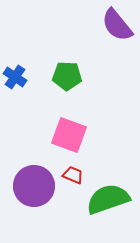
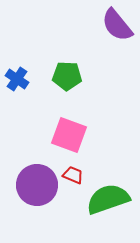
blue cross: moved 2 px right, 2 px down
purple circle: moved 3 px right, 1 px up
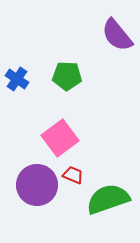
purple semicircle: moved 10 px down
pink square: moved 9 px left, 3 px down; rotated 33 degrees clockwise
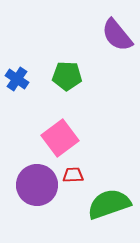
red trapezoid: rotated 25 degrees counterclockwise
green semicircle: moved 1 px right, 5 px down
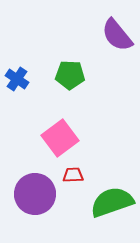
green pentagon: moved 3 px right, 1 px up
purple circle: moved 2 px left, 9 px down
green semicircle: moved 3 px right, 2 px up
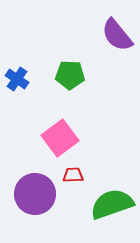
green semicircle: moved 2 px down
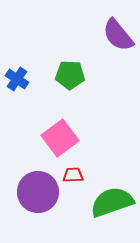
purple semicircle: moved 1 px right
purple circle: moved 3 px right, 2 px up
green semicircle: moved 2 px up
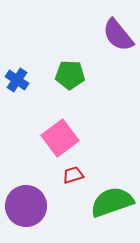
blue cross: moved 1 px down
red trapezoid: rotated 15 degrees counterclockwise
purple circle: moved 12 px left, 14 px down
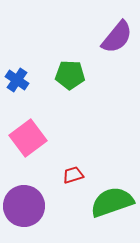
purple semicircle: moved 1 px left, 2 px down; rotated 102 degrees counterclockwise
pink square: moved 32 px left
purple circle: moved 2 px left
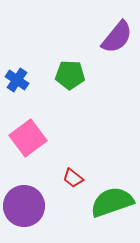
red trapezoid: moved 3 px down; rotated 125 degrees counterclockwise
